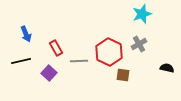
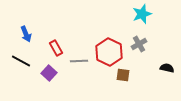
black line: rotated 42 degrees clockwise
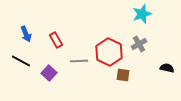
red rectangle: moved 8 px up
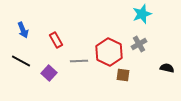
blue arrow: moved 3 px left, 4 px up
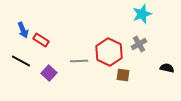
red rectangle: moved 15 px left; rotated 28 degrees counterclockwise
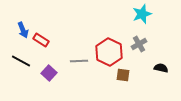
black semicircle: moved 6 px left
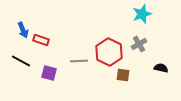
red rectangle: rotated 14 degrees counterclockwise
purple square: rotated 28 degrees counterclockwise
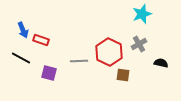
black line: moved 3 px up
black semicircle: moved 5 px up
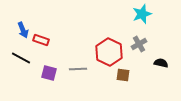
gray line: moved 1 px left, 8 px down
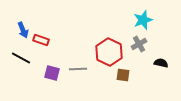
cyan star: moved 1 px right, 6 px down
purple square: moved 3 px right
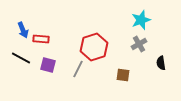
cyan star: moved 2 px left
red rectangle: moved 1 px up; rotated 14 degrees counterclockwise
red hexagon: moved 15 px left, 5 px up; rotated 16 degrees clockwise
black semicircle: rotated 112 degrees counterclockwise
gray line: rotated 60 degrees counterclockwise
purple square: moved 4 px left, 8 px up
